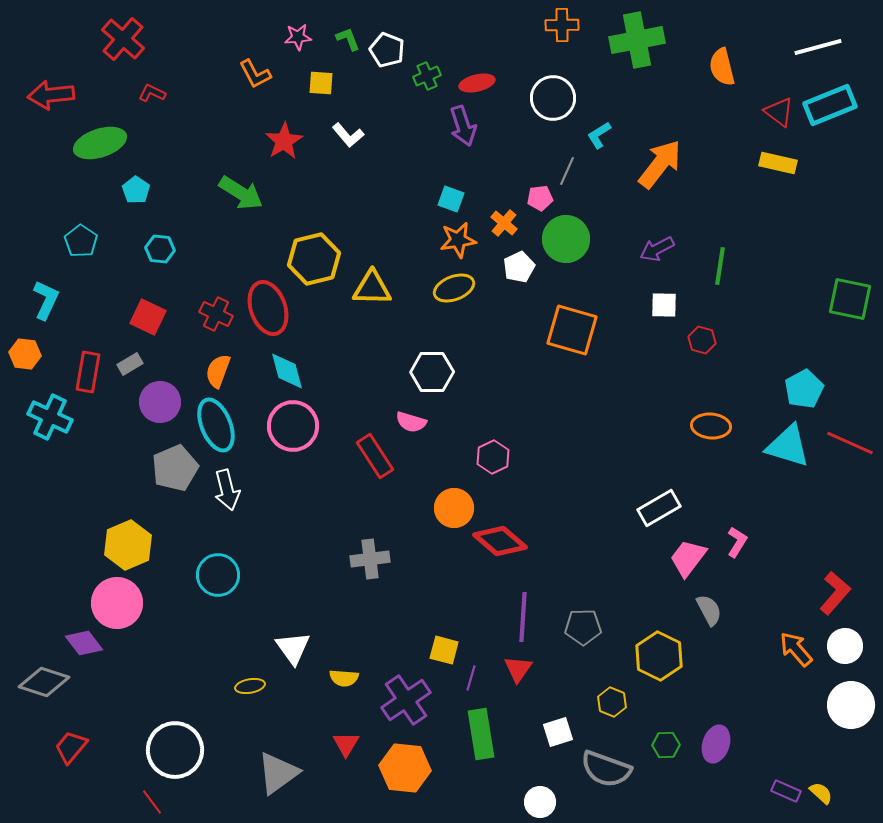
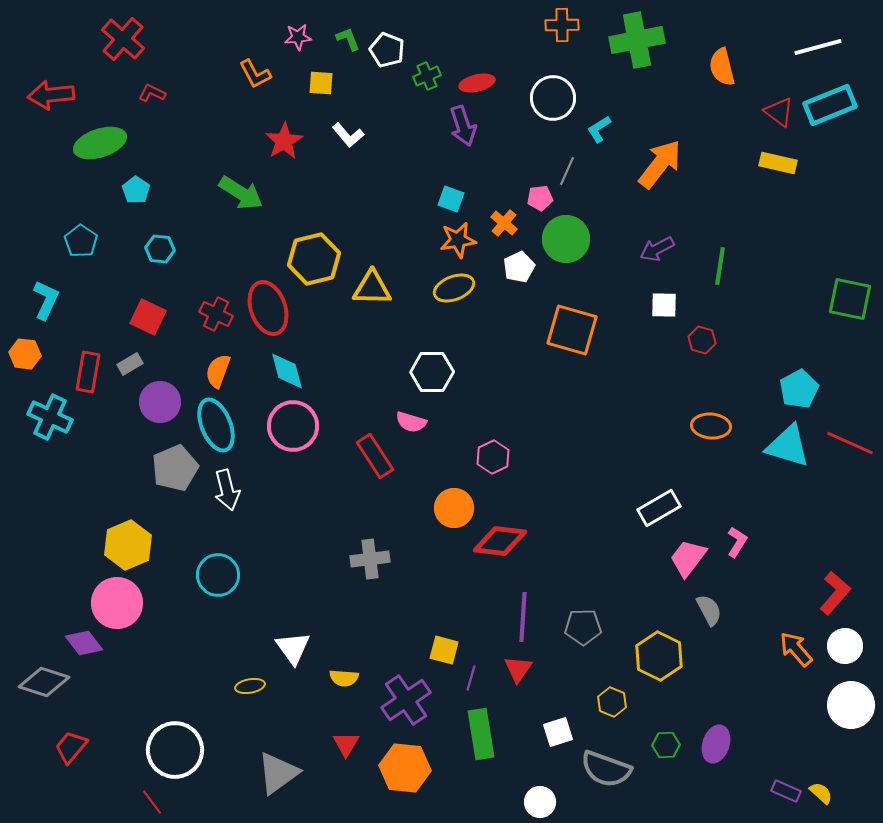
cyan L-shape at (599, 135): moved 6 px up
cyan pentagon at (804, 389): moved 5 px left
red diamond at (500, 541): rotated 34 degrees counterclockwise
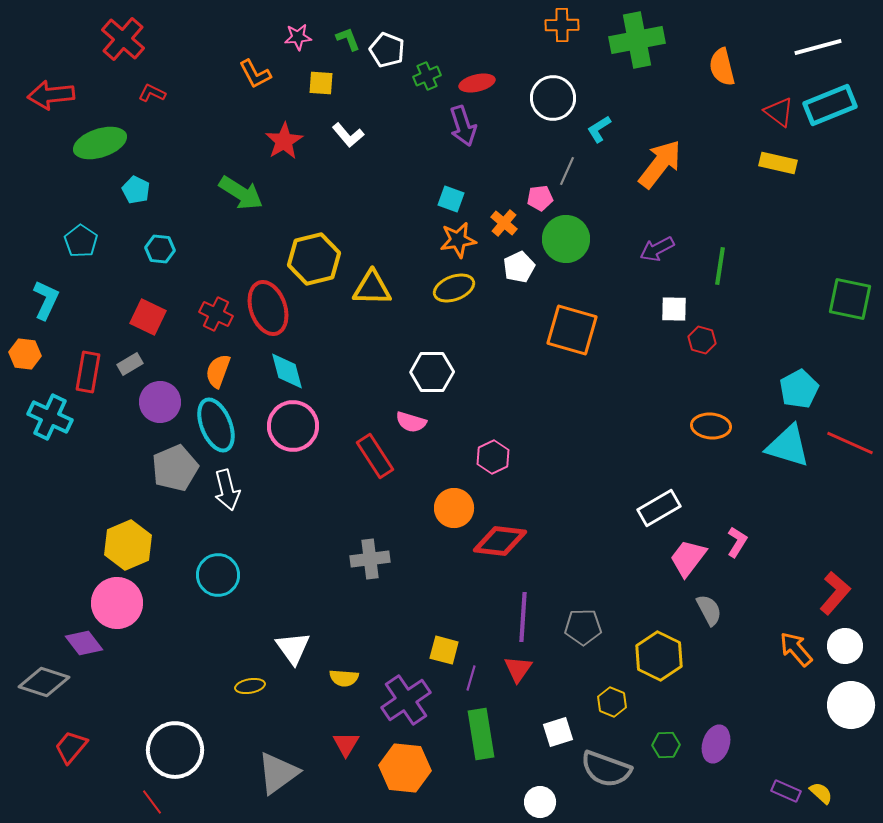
cyan pentagon at (136, 190): rotated 8 degrees counterclockwise
white square at (664, 305): moved 10 px right, 4 px down
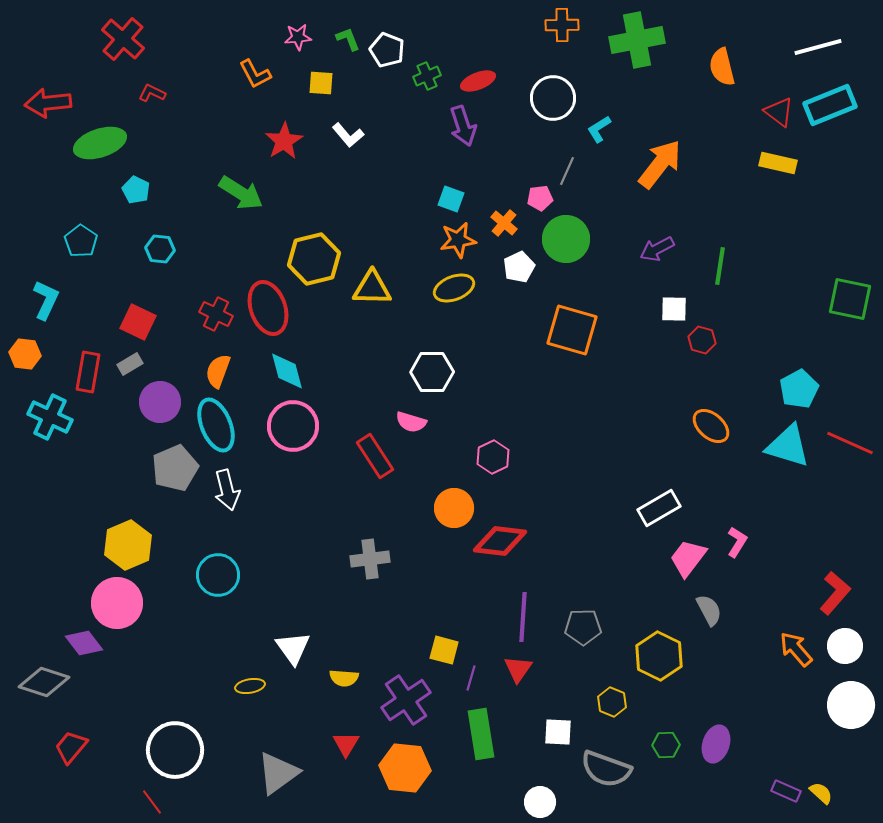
red ellipse at (477, 83): moved 1 px right, 2 px up; rotated 8 degrees counterclockwise
red arrow at (51, 95): moved 3 px left, 8 px down
red square at (148, 317): moved 10 px left, 5 px down
orange ellipse at (711, 426): rotated 36 degrees clockwise
white square at (558, 732): rotated 20 degrees clockwise
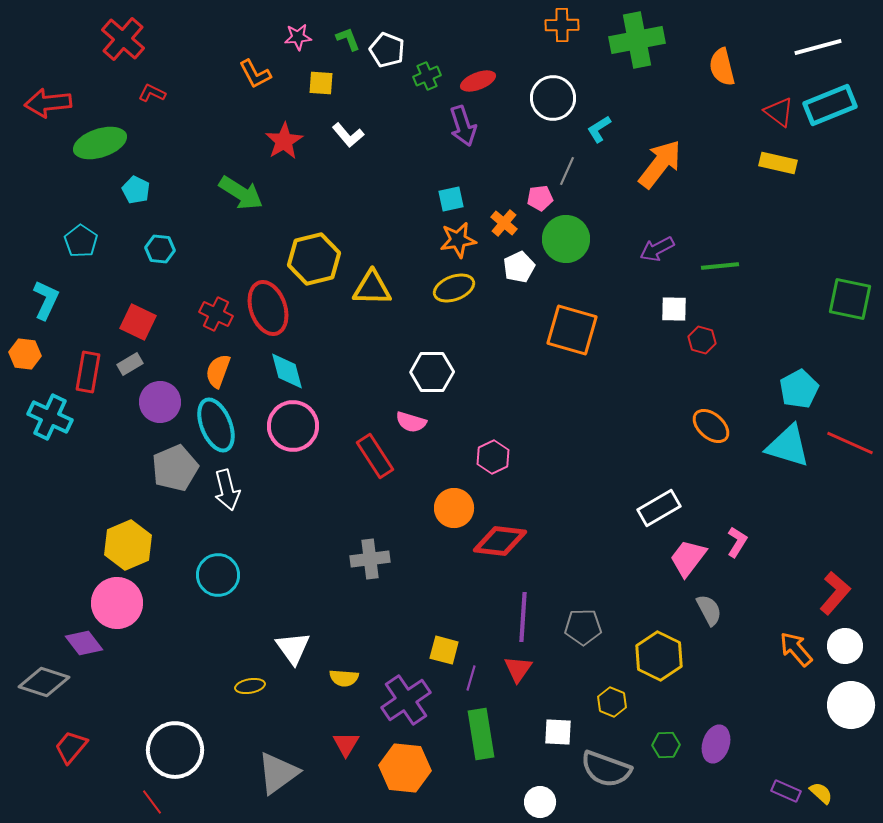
cyan square at (451, 199): rotated 32 degrees counterclockwise
green line at (720, 266): rotated 75 degrees clockwise
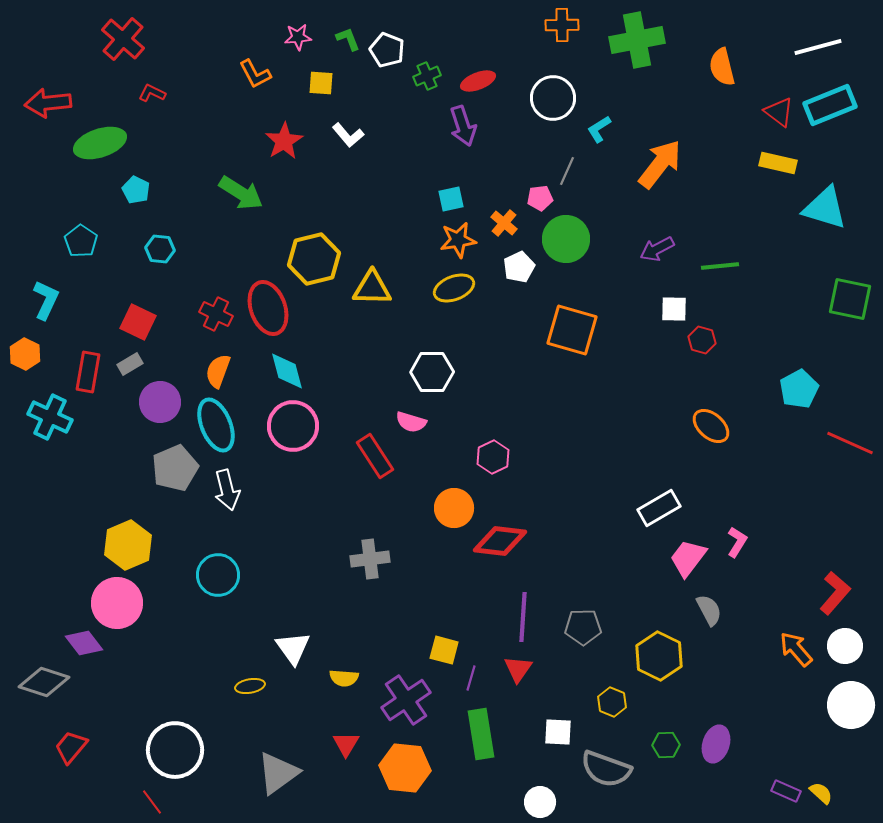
orange hexagon at (25, 354): rotated 20 degrees clockwise
cyan triangle at (788, 446): moved 37 px right, 238 px up
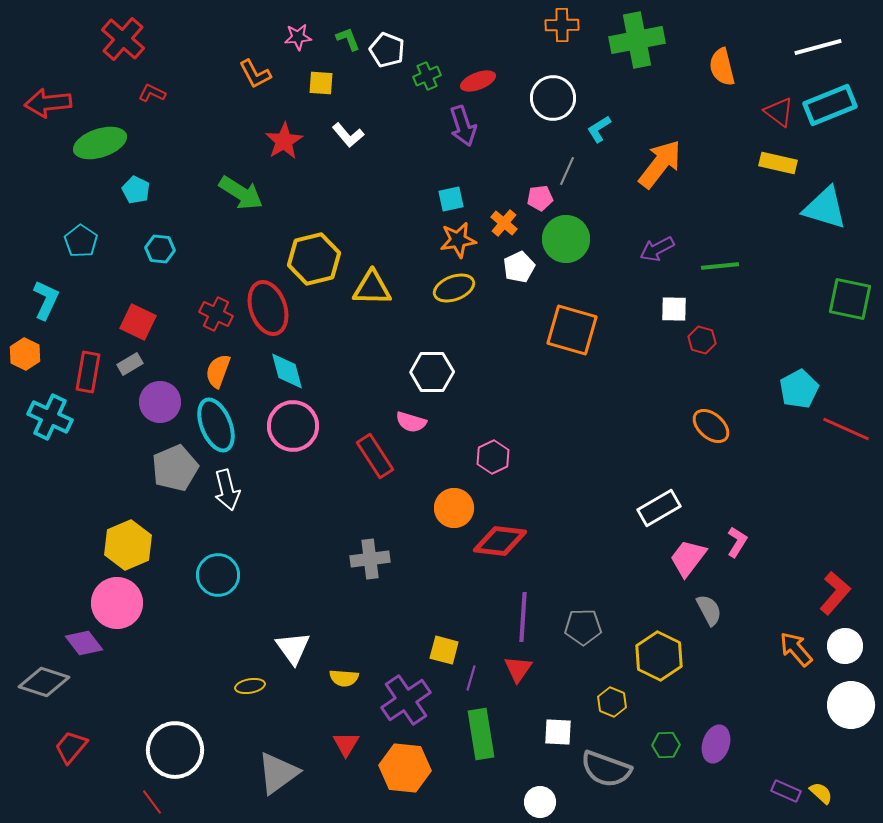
red line at (850, 443): moved 4 px left, 14 px up
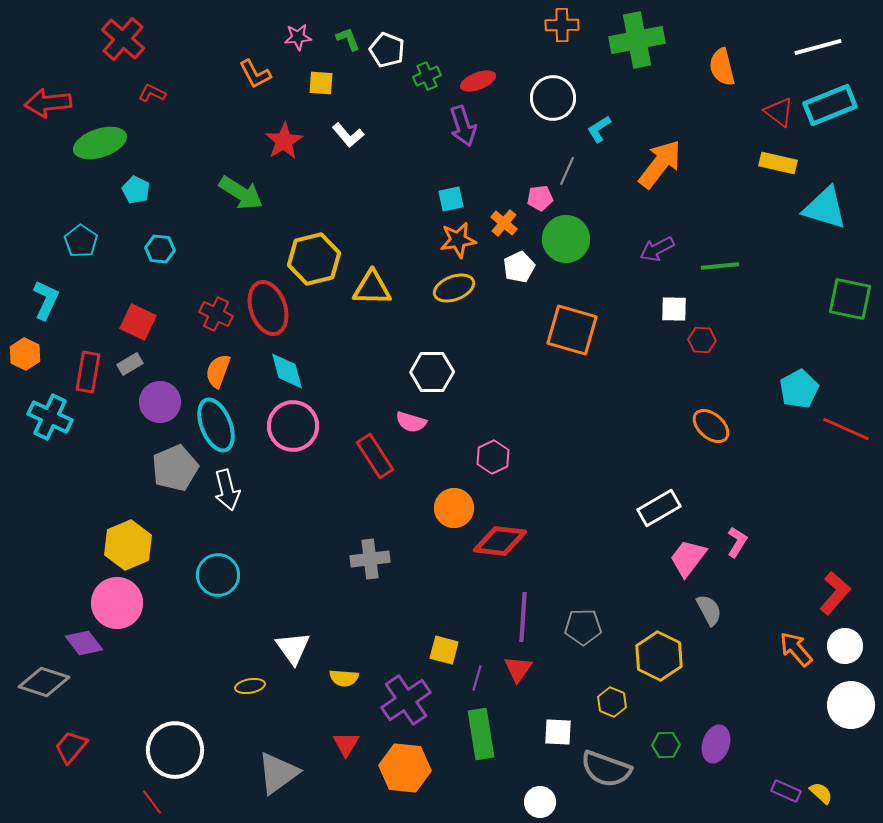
red hexagon at (702, 340): rotated 12 degrees counterclockwise
purple line at (471, 678): moved 6 px right
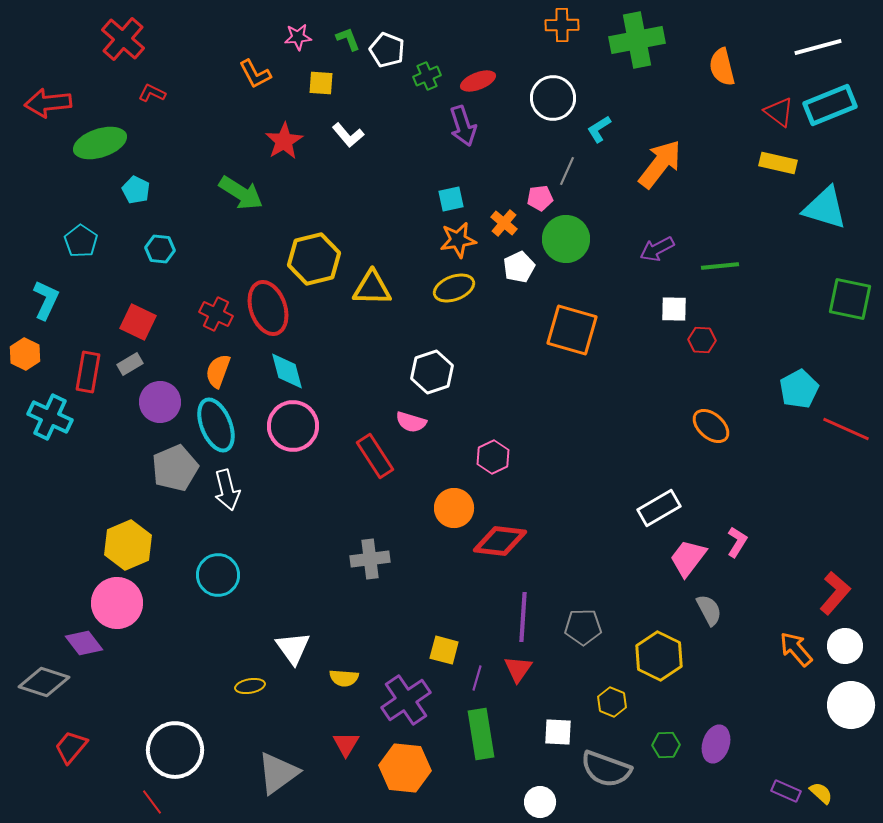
white hexagon at (432, 372): rotated 18 degrees counterclockwise
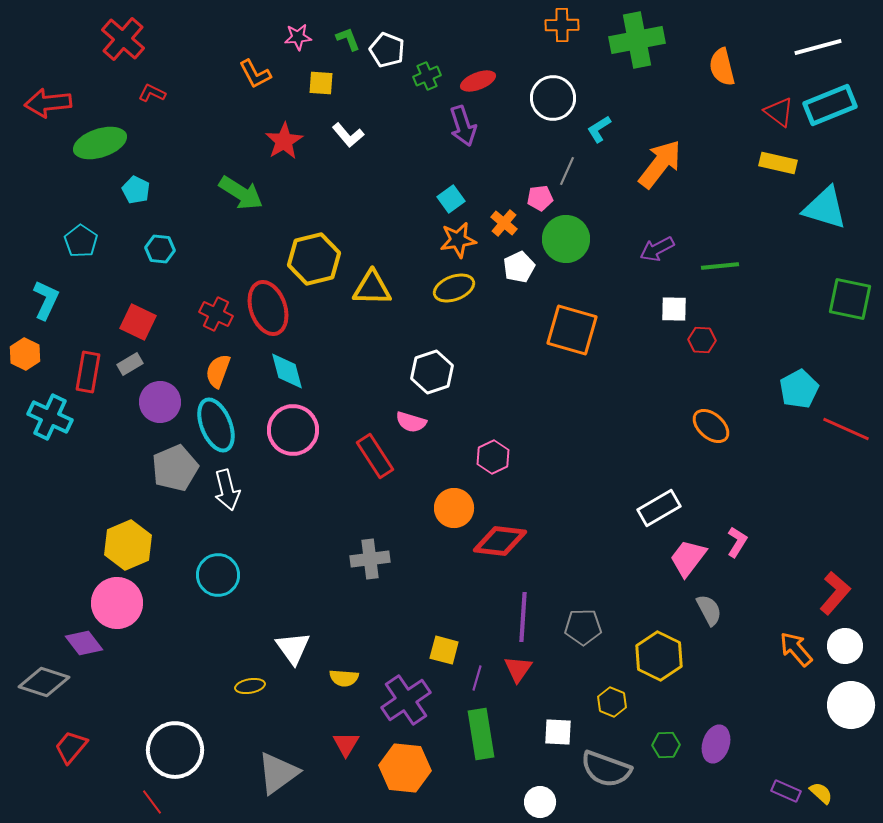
cyan square at (451, 199): rotated 24 degrees counterclockwise
pink circle at (293, 426): moved 4 px down
